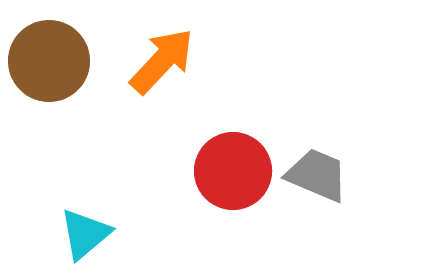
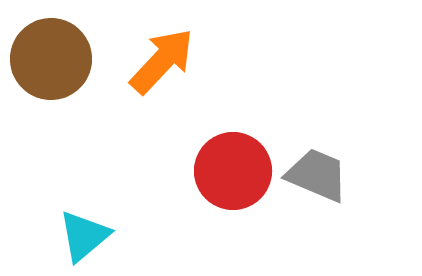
brown circle: moved 2 px right, 2 px up
cyan triangle: moved 1 px left, 2 px down
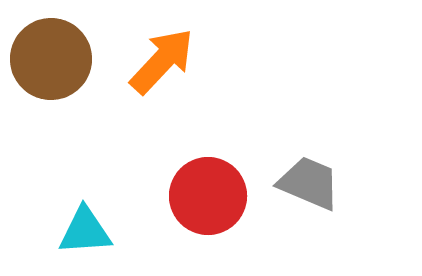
red circle: moved 25 px left, 25 px down
gray trapezoid: moved 8 px left, 8 px down
cyan triangle: moved 1 px right, 5 px up; rotated 36 degrees clockwise
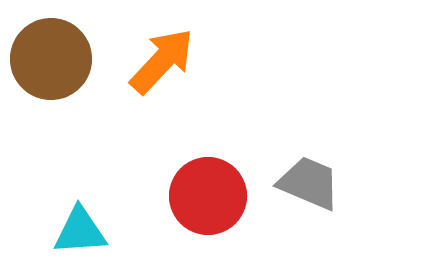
cyan triangle: moved 5 px left
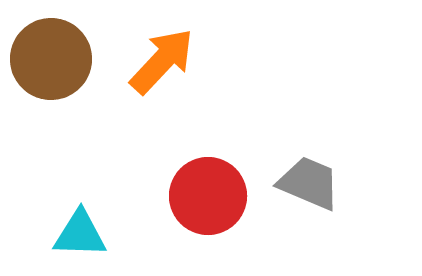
cyan triangle: moved 3 px down; rotated 6 degrees clockwise
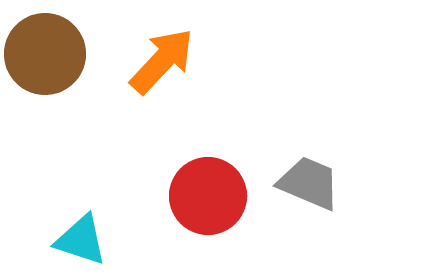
brown circle: moved 6 px left, 5 px up
cyan triangle: moved 1 px right, 6 px down; rotated 16 degrees clockwise
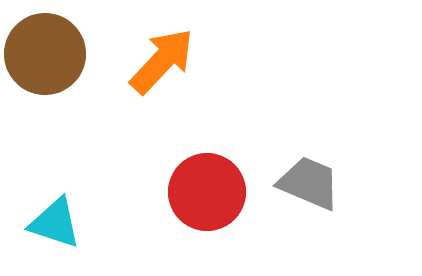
red circle: moved 1 px left, 4 px up
cyan triangle: moved 26 px left, 17 px up
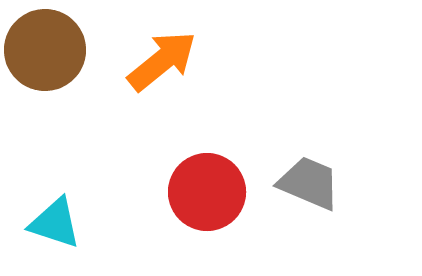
brown circle: moved 4 px up
orange arrow: rotated 8 degrees clockwise
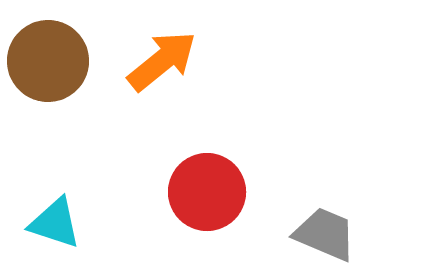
brown circle: moved 3 px right, 11 px down
gray trapezoid: moved 16 px right, 51 px down
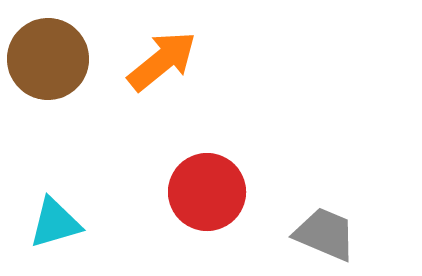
brown circle: moved 2 px up
cyan triangle: rotated 34 degrees counterclockwise
